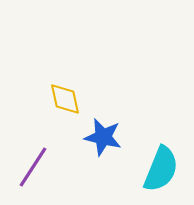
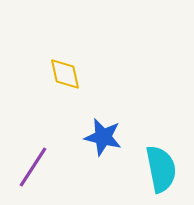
yellow diamond: moved 25 px up
cyan semicircle: rotated 33 degrees counterclockwise
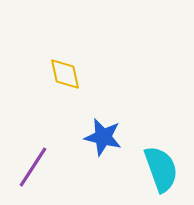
cyan semicircle: rotated 9 degrees counterclockwise
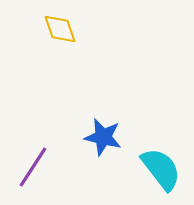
yellow diamond: moved 5 px left, 45 px up; rotated 6 degrees counterclockwise
cyan semicircle: rotated 18 degrees counterclockwise
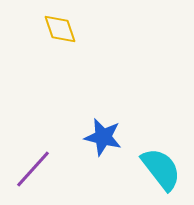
purple line: moved 2 px down; rotated 9 degrees clockwise
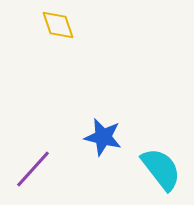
yellow diamond: moved 2 px left, 4 px up
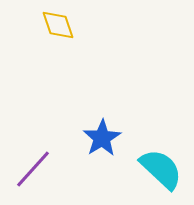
blue star: moved 1 px left, 1 px down; rotated 27 degrees clockwise
cyan semicircle: rotated 9 degrees counterclockwise
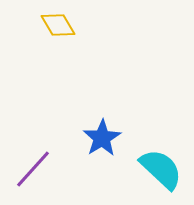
yellow diamond: rotated 12 degrees counterclockwise
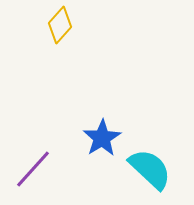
yellow diamond: moved 2 px right; rotated 72 degrees clockwise
cyan semicircle: moved 11 px left
